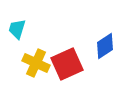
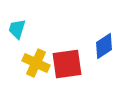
blue diamond: moved 1 px left
red square: rotated 16 degrees clockwise
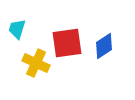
red square: moved 21 px up
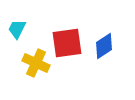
cyan trapezoid: rotated 10 degrees clockwise
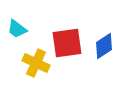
cyan trapezoid: rotated 80 degrees counterclockwise
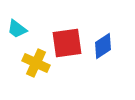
blue diamond: moved 1 px left
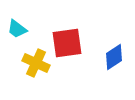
blue diamond: moved 11 px right, 11 px down
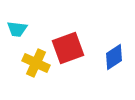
cyan trapezoid: rotated 30 degrees counterclockwise
red square: moved 1 px right, 5 px down; rotated 12 degrees counterclockwise
